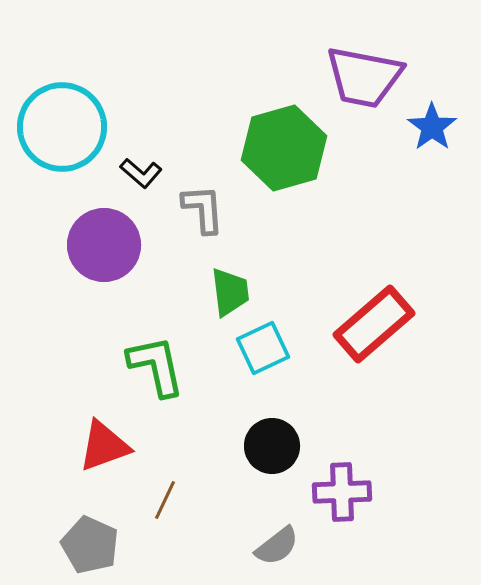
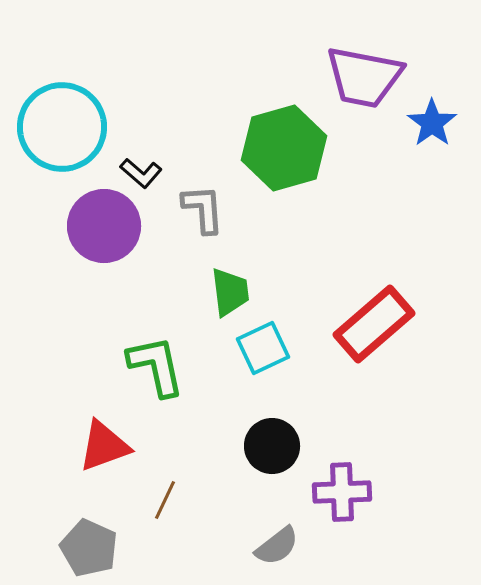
blue star: moved 4 px up
purple circle: moved 19 px up
gray pentagon: moved 1 px left, 3 px down
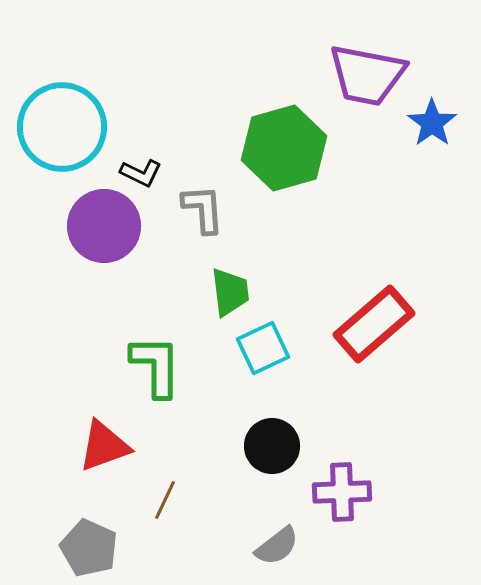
purple trapezoid: moved 3 px right, 2 px up
black L-shape: rotated 15 degrees counterclockwise
green L-shape: rotated 12 degrees clockwise
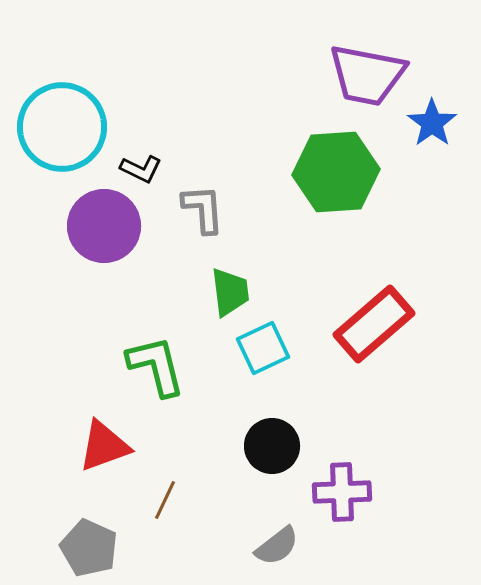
green hexagon: moved 52 px right, 24 px down; rotated 12 degrees clockwise
black L-shape: moved 4 px up
green L-shape: rotated 14 degrees counterclockwise
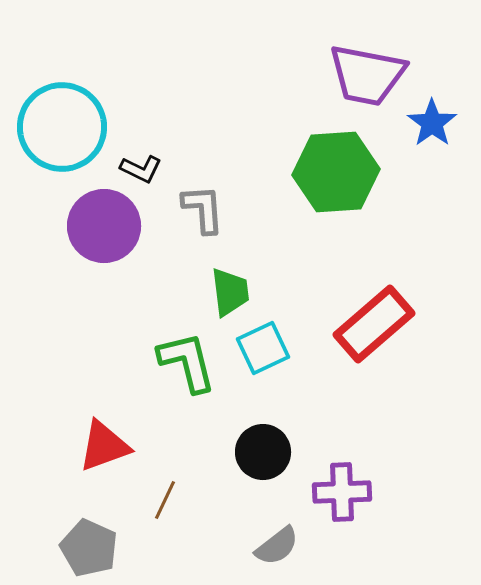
green L-shape: moved 31 px right, 4 px up
black circle: moved 9 px left, 6 px down
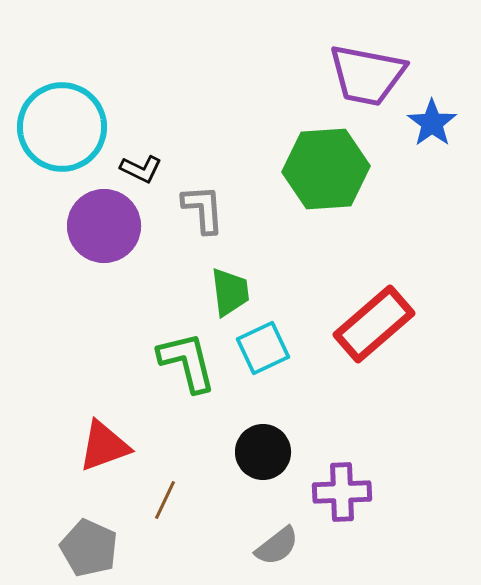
green hexagon: moved 10 px left, 3 px up
